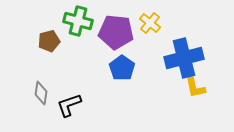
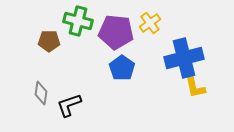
yellow cross: rotated 15 degrees clockwise
brown pentagon: rotated 15 degrees clockwise
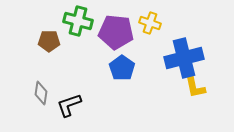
yellow cross: rotated 35 degrees counterclockwise
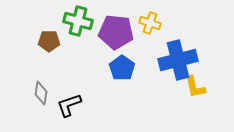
blue cross: moved 6 px left, 2 px down
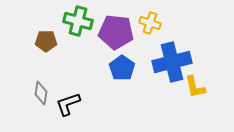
brown pentagon: moved 3 px left
blue cross: moved 6 px left, 2 px down
black L-shape: moved 1 px left, 1 px up
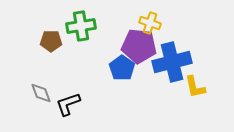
green cross: moved 3 px right, 5 px down; rotated 24 degrees counterclockwise
purple pentagon: moved 23 px right, 14 px down
brown pentagon: moved 5 px right
gray diamond: rotated 30 degrees counterclockwise
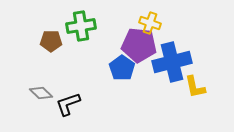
purple pentagon: moved 1 px up
gray diamond: rotated 25 degrees counterclockwise
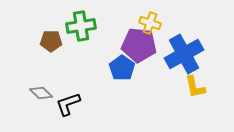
blue cross: moved 12 px right, 8 px up; rotated 15 degrees counterclockwise
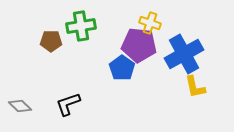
gray diamond: moved 21 px left, 13 px down
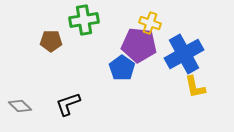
green cross: moved 3 px right, 6 px up
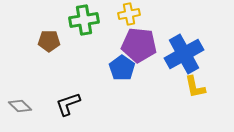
yellow cross: moved 21 px left, 9 px up; rotated 30 degrees counterclockwise
brown pentagon: moved 2 px left
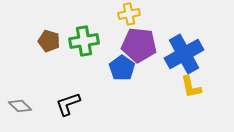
green cross: moved 21 px down
brown pentagon: rotated 15 degrees clockwise
yellow L-shape: moved 4 px left
